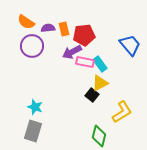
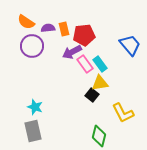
pink rectangle: moved 2 px down; rotated 42 degrees clockwise
yellow triangle: rotated 18 degrees clockwise
yellow L-shape: moved 1 px right, 1 px down; rotated 95 degrees clockwise
gray rectangle: rotated 30 degrees counterclockwise
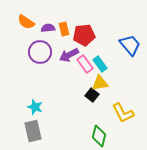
purple circle: moved 8 px right, 6 px down
purple arrow: moved 3 px left, 3 px down
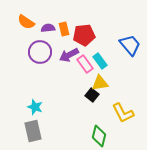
cyan rectangle: moved 3 px up
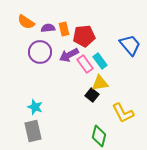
red pentagon: moved 1 px down
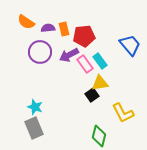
black square: rotated 16 degrees clockwise
gray rectangle: moved 1 px right, 3 px up; rotated 10 degrees counterclockwise
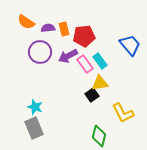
purple arrow: moved 1 px left, 1 px down
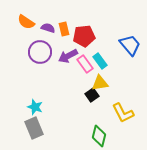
purple semicircle: rotated 24 degrees clockwise
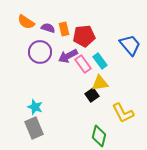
pink rectangle: moved 2 px left
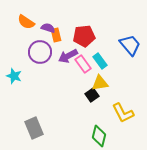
orange rectangle: moved 8 px left, 6 px down
cyan star: moved 21 px left, 31 px up
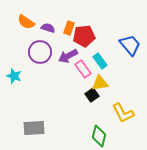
orange rectangle: moved 13 px right, 7 px up; rotated 32 degrees clockwise
pink rectangle: moved 5 px down
gray rectangle: rotated 70 degrees counterclockwise
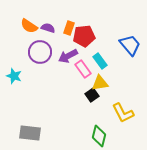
orange semicircle: moved 3 px right, 4 px down
gray rectangle: moved 4 px left, 5 px down; rotated 10 degrees clockwise
